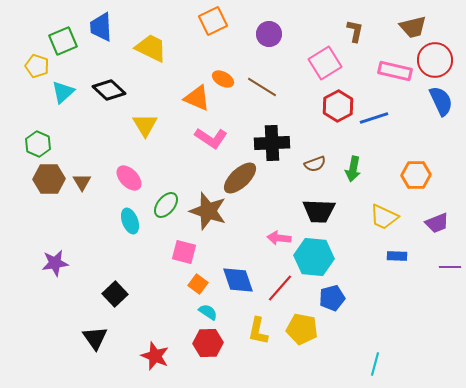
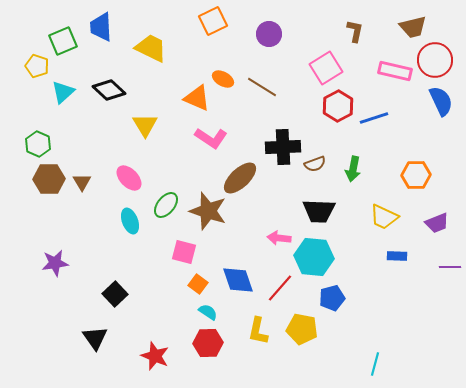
pink square at (325, 63): moved 1 px right, 5 px down
black cross at (272, 143): moved 11 px right, 4 px down
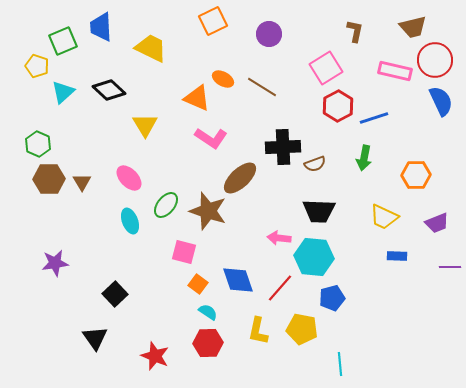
green arrow at (353, 169): moved 11 px right, 11 px up
cyan line at (375, 364): moved 35 px left; rotated 20 degrees counterclockwise
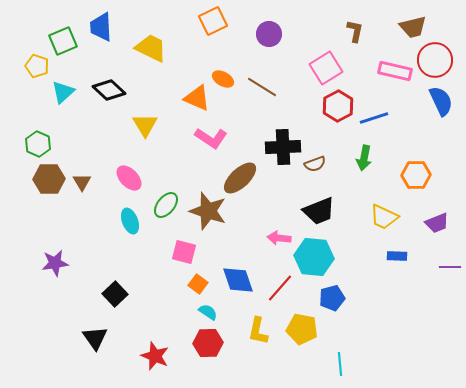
black trapezoid at (319, 211): rotated 24 degrees counterclockwise
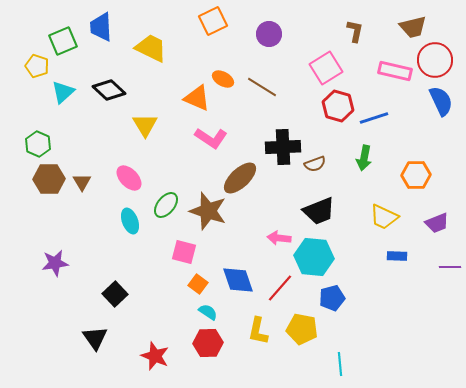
red hexagon at (338, 106): rotated 16 degrees counterclockwise
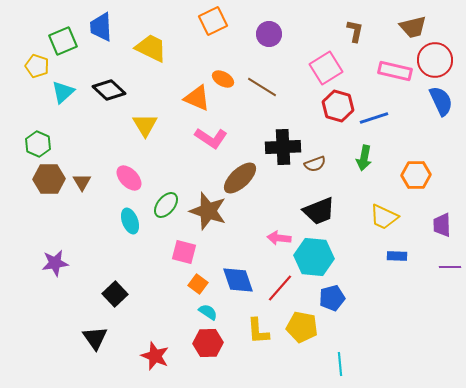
purple trapezoid at (437, 223): moved 5 px right, 2 px down; rotated 110 degrees clockwise
yellow pentagon at (302, 329): moved 2 px up
yellow L-shape at (258, 331): rotated 16 degrees counterclockwise
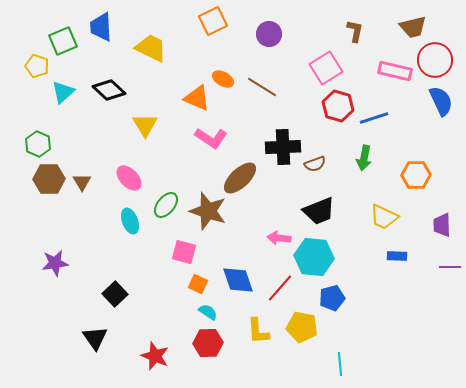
orange square at (198, 284): rotated 12 degrees counterclockwise
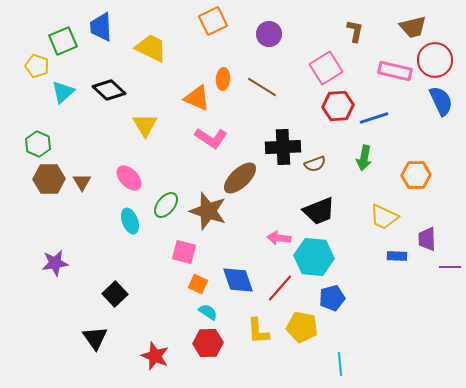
orange ellipse at (223, 79): rotated 65 degrees clockwise
red hexagon at (338, 106): rotated 20 degrees counterclockwise
purple trapezoid at (442, 225): moved 15 px left, 14 px down
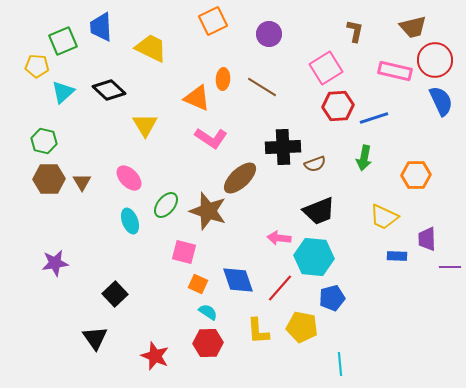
yellow pentagon at (37, 66): rotated 15 degrees counterclockwise
green hexagon at (38, 144): moved 6 px right, 3 px up; rotated 10 degrees counterclockwise
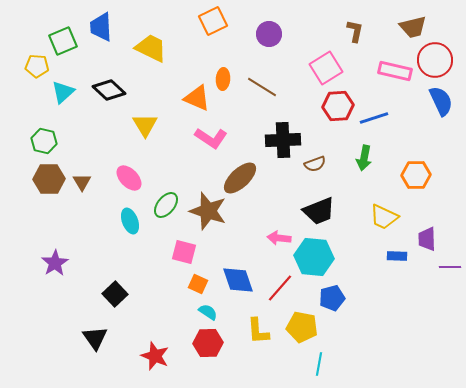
black cross at (283, 147): moved 7 px up
purple star at (55, 263): rotated 24 degrees counterclockwise
cyan line at (340, 364): moved 21 px left; rotated 15 degrees clockwise
